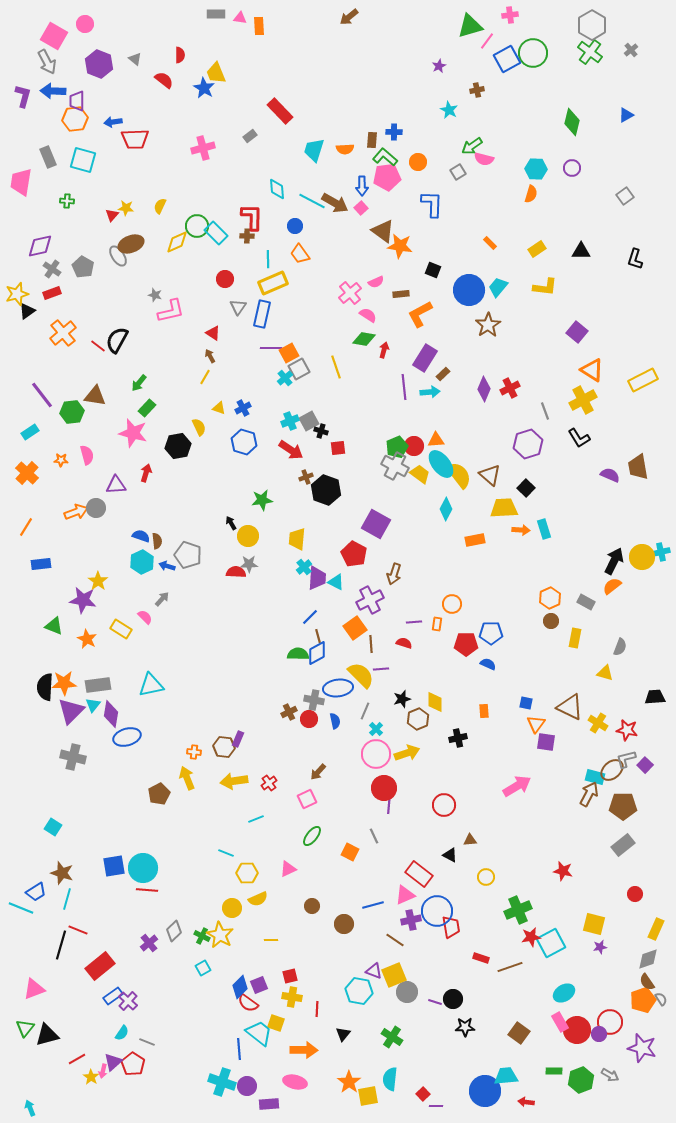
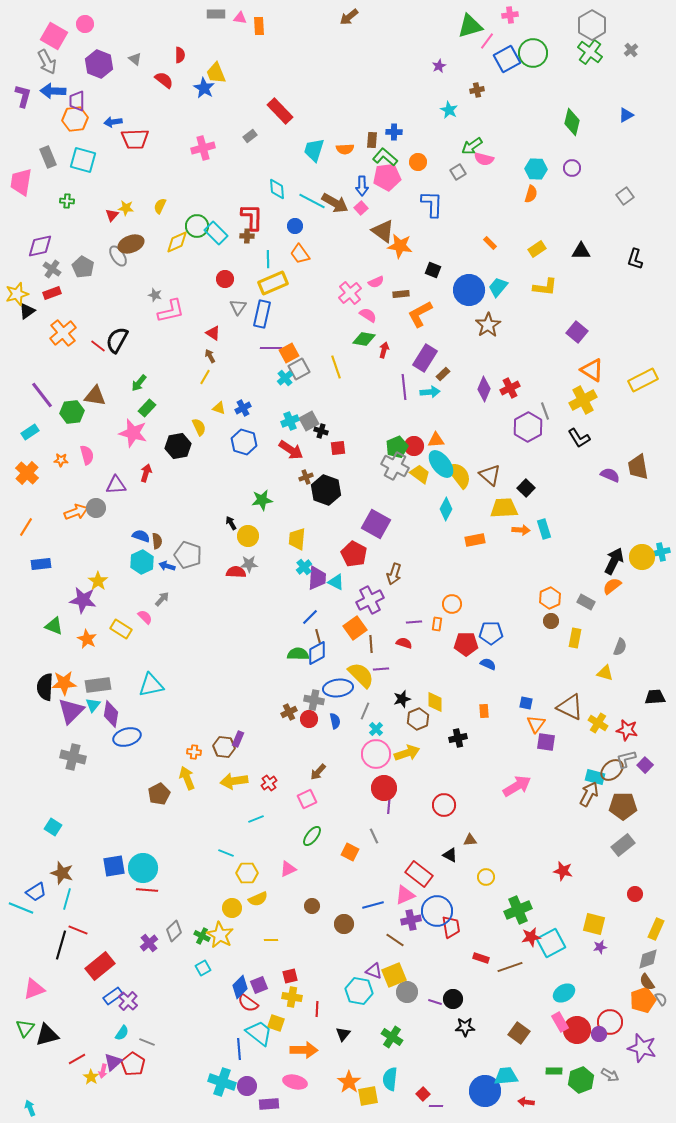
purple hexagon at (528, 444): moved 17 px up; rotated 12 degrees counterclockwise
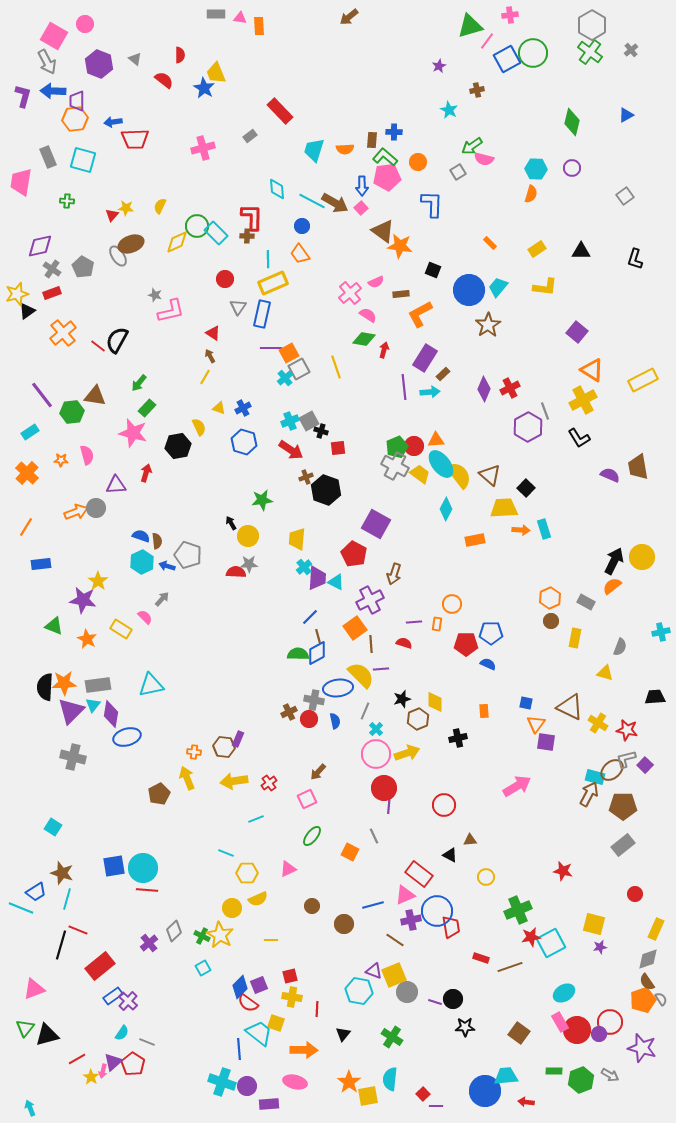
blue circle at (295, 226): moved 7 px right
cyan cross at (661, 552): moved 80 px down
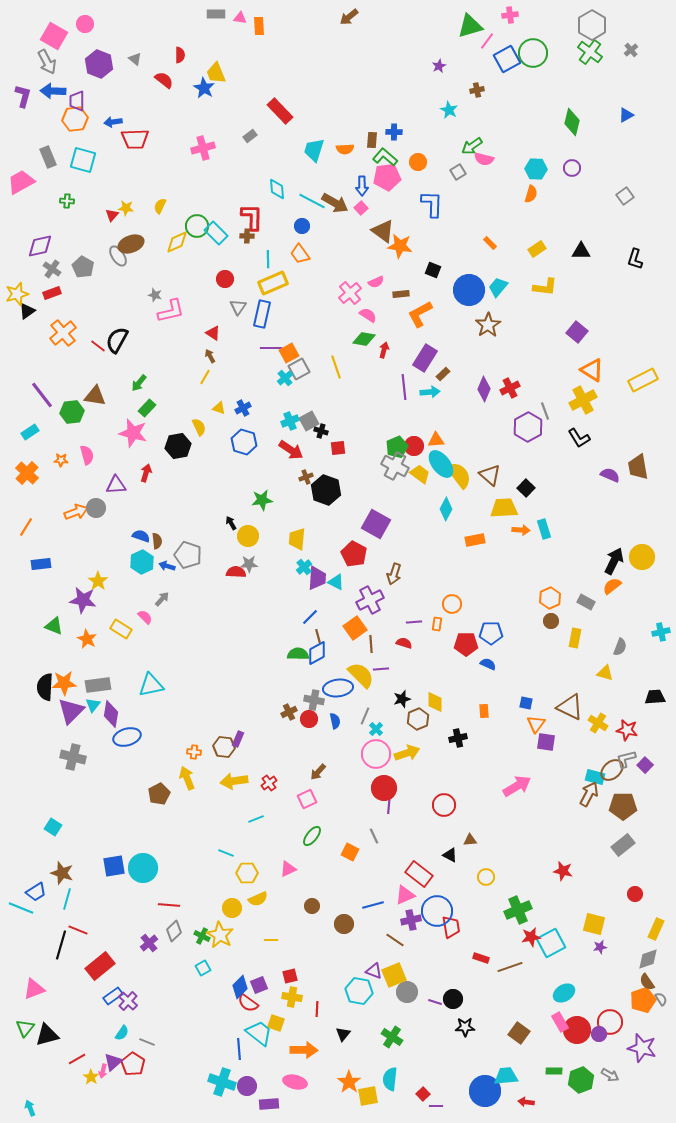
pink trapezoid at (21, 182): rotated 52 degrees clockwise
gray line at (365, 711): moved 5 px down
red line at (147, 890): moved 22 px right, 15 px down
